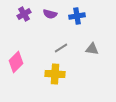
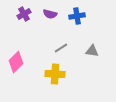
gray triangle: moved 2 px down
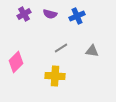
blue cross: rotated 14 degrees counterclockwise
yellow cross: moved 2 px down
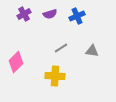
purple semicircle: rotated 32 degrees counterclockwise
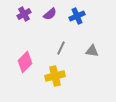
purple semicircle: rotated 24 degrees counterclockwise
gray line: rotated 32 degrees counterclockwise
pink diamond: moved 9 px right
yellow cross: rotated 18 degrees counterclockwise
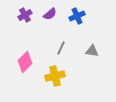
purple cross: moved 1 px right, 1 px down
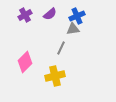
gray triangle: moved 19 px left, 22 px up; rotated 16 degrees counterclockwise
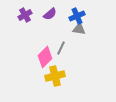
gray triangle: moved 6 px right; rotated 16 degrees clockwise
pink diamond: moved 20 px right, 5 px up
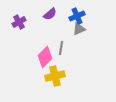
purple cross: moved 6 px left, 7 px down
gray triangle: rotated 32 degrees counterclockwise
gray line: rotated 16 degrees counterclockwise
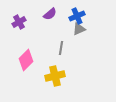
pink diamond: moved 19 px left, 3 px down
